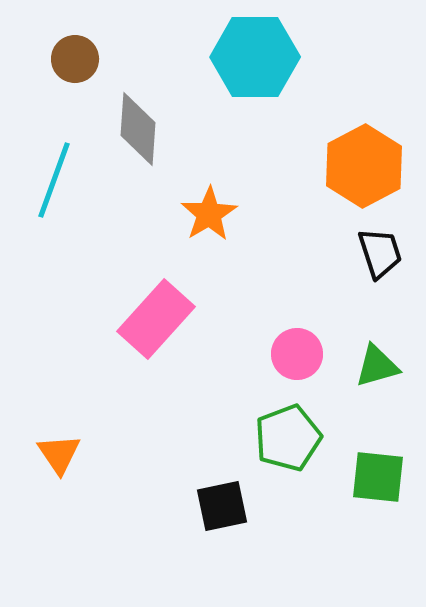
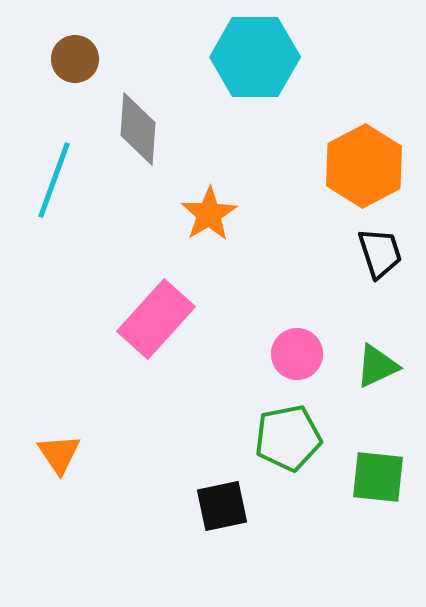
green triangle: rotated 9 degrees counterclockwise
green pentagon: rotated 10 degrees clockwise
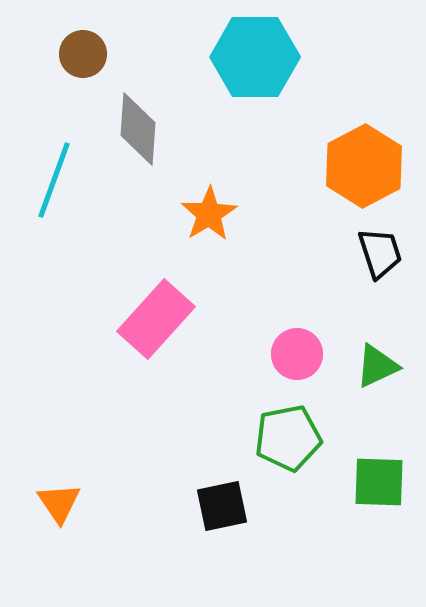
brown circle: moved 8 px right, 5 px up
orange triangle: moved 49 px down
green square: moved 1 px right, 5 px down; rotated 4 degrees counterclockwise
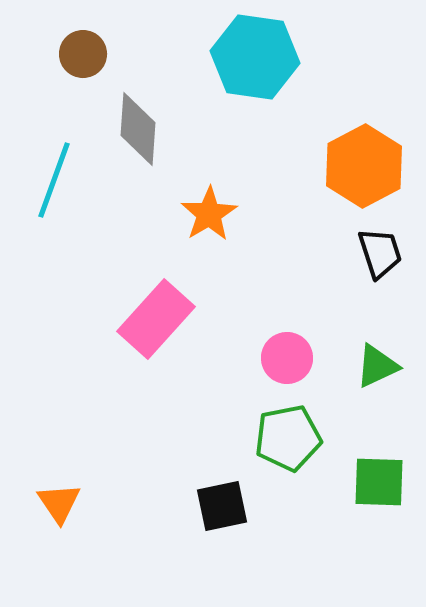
cyan hexagon: rotated 8 degrees clockwise
pink circle: moved 10 px left, 4 px down
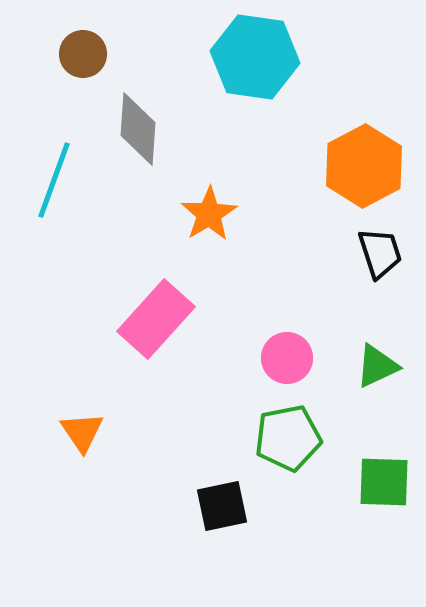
green square: moved 5 px right
orange triangle: moved 23 px right, 71 px up
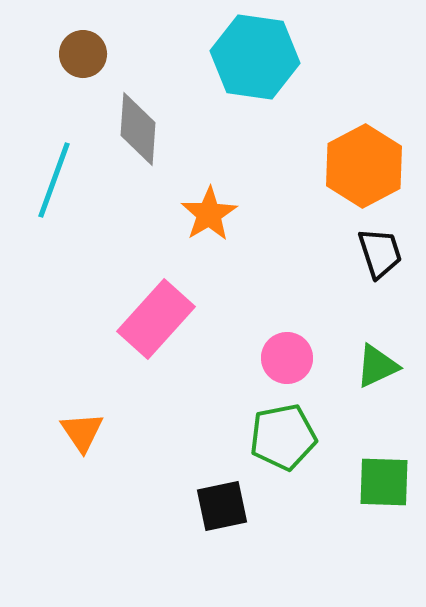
green pentagon: moved 5 px left, 1 px up
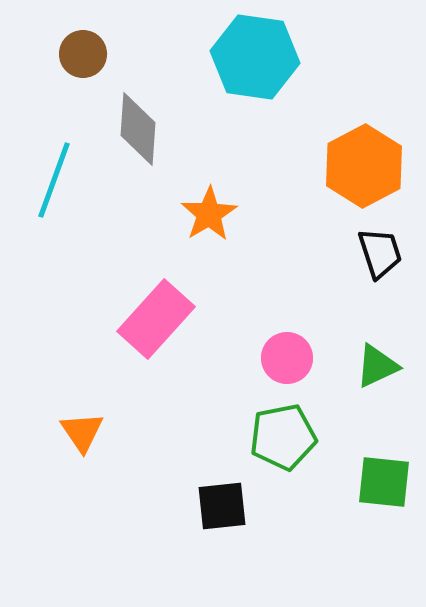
green square: rotated 4 degrees clockwise
black square: rotated 6 degrees clockwise
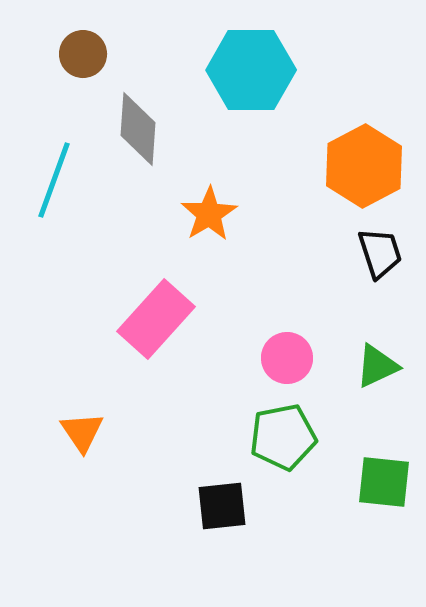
cyan hexagon: moved 4 px left, 13 px down; rotated 8 degrees counterclockwise
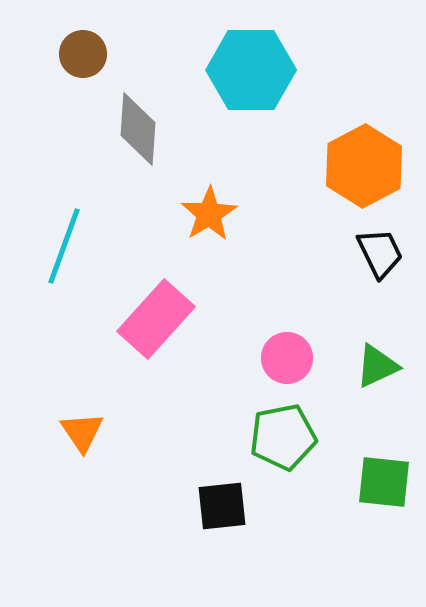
cyan line: moved 10 px right, 66 px down
black trapezoid: rotated 8 degrees counterclockwise
